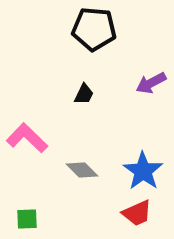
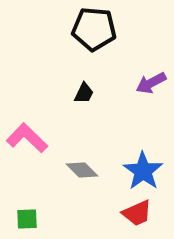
black trapezoid: moved 1 px up
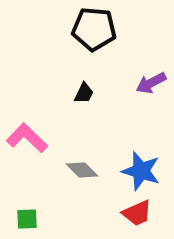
blue star: moved 2 px left; rotated 18 degrees counterclockwise
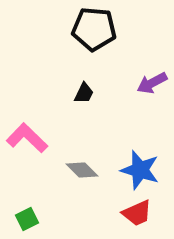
purple arrow: moved 1 px right
blue star: moved 1 px left, 1 px up
green square: rotated 25 degrees counterclockwise
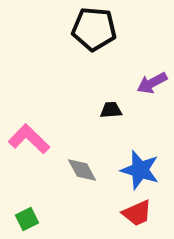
black trapezoid: moved 27 px right, 17 px down; rotated 120 degrees counterclockwise
pink L-shape: moved 2 px right, 1 px down
gray diamond: rotated 16 degrees clockwise
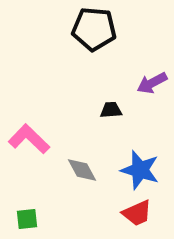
green square: rotated 20 degrees clockwise
